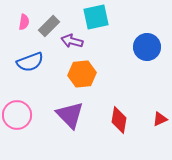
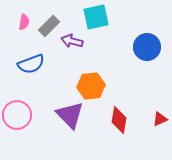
blue semicircle: moved 1 px right, 2 px down
orange hexagon: moved 9 px right, 12 px down
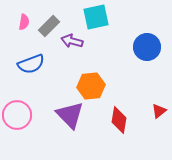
red triangle: moved 1 px left, 8 px up; rotated 14 degrees counterclockwise
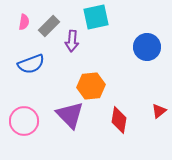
purple arrow: rotated 100 degrees counterclockwise
pink circle: moved 7 px right, 6 px down
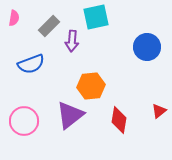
pink semicircle: moved 10 px left, 4 px up
purple triangle: rotated 36 degrees clockwise
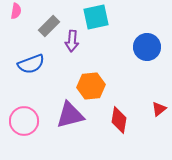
pink semicircle: moved 2 px right, 7 px up
red triangle: moved 2 px up
purple triangle: rotated 24 degrees clockwise
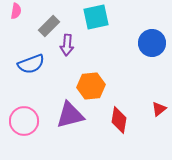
purple arrow: moved 5 px left, 4 px down
blue circle: moved 5 px right, 4 px up
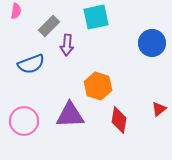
orange hexagon: moved 7 px right; rotated 24 degrees clockwise
purple triangle: rotated 12 degrees clockwise
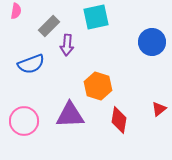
blue circle: moved 1 px up
